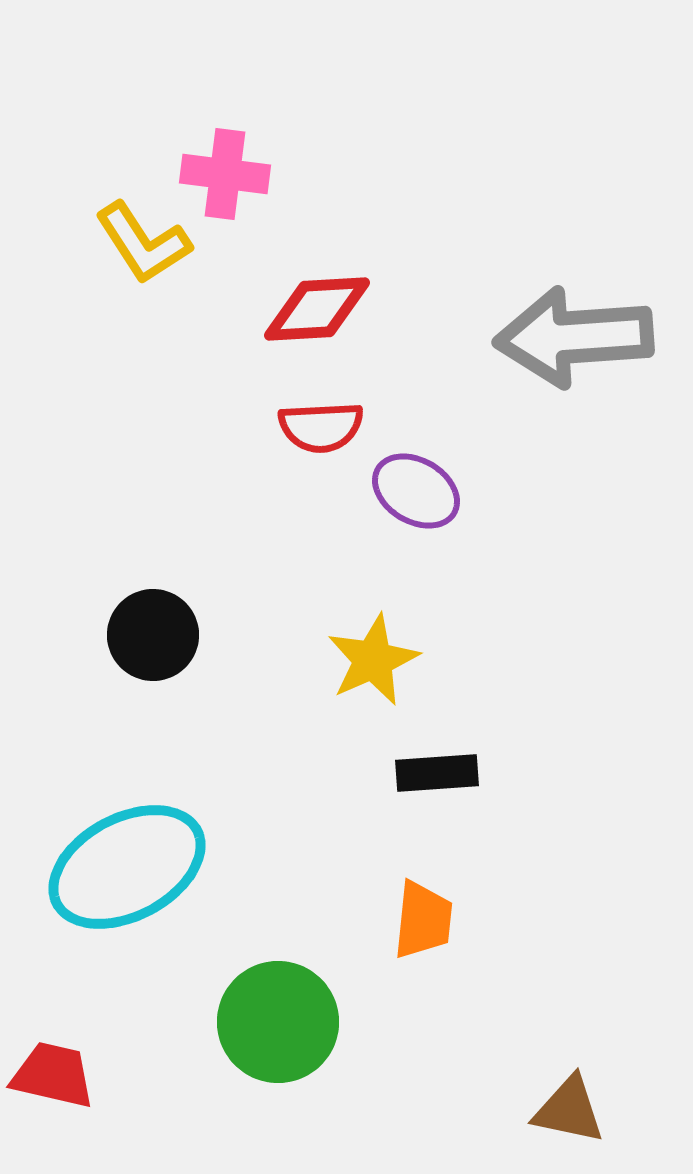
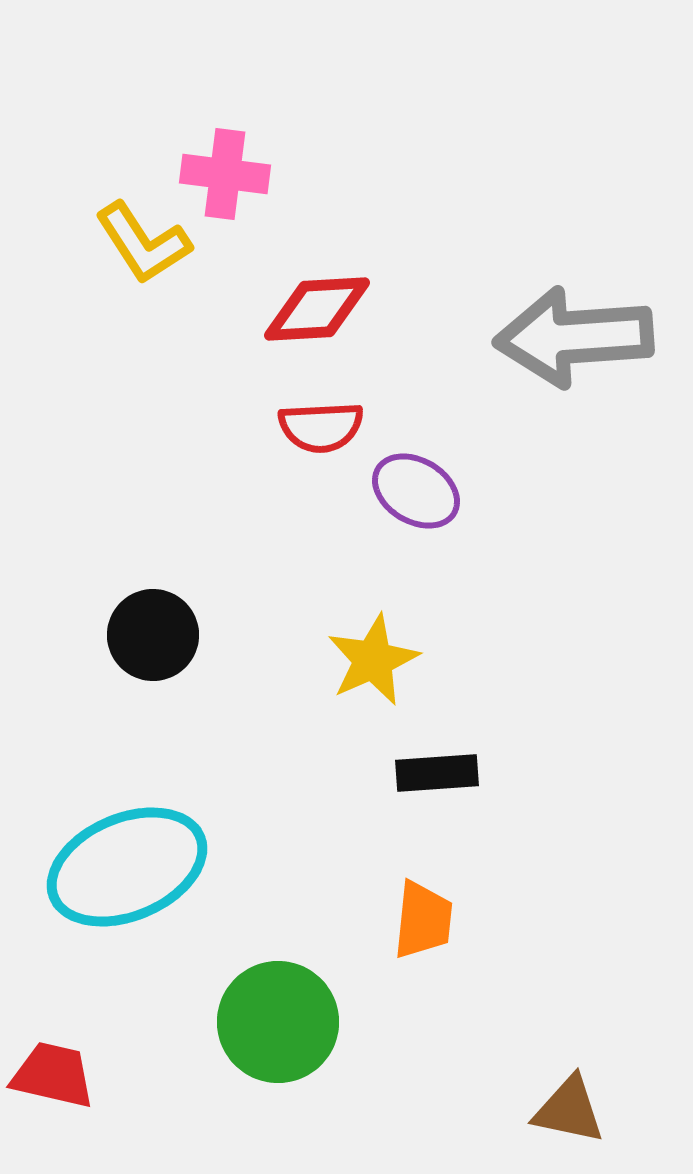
cyan ellipse: rotated 5 degrees clockwise
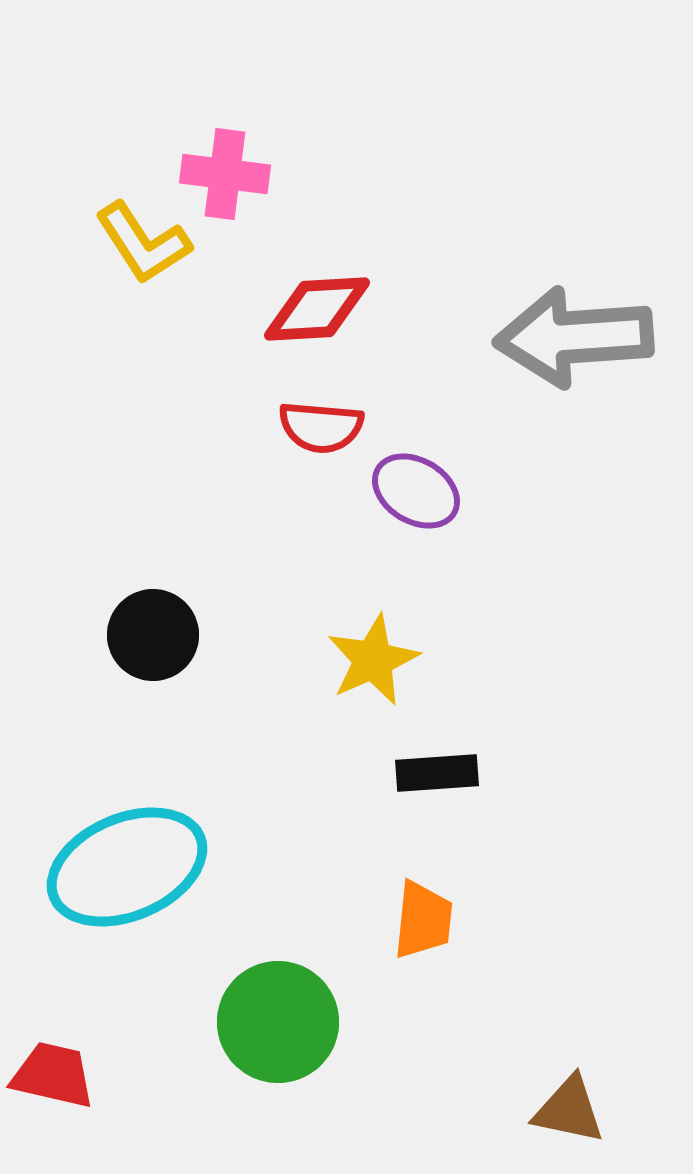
red semicircle: rotated 8 degrees clockwise
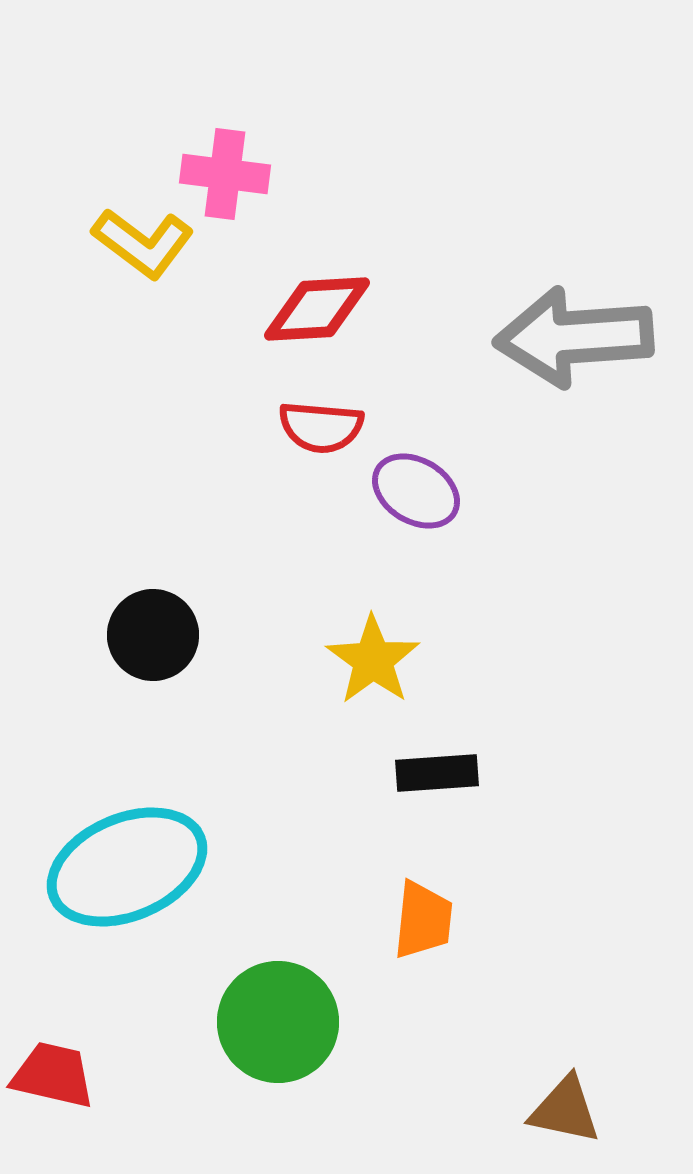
yellow L-shape: rotated 20 degrees counterclockwise
yellow star: rotated 12 degrees counterclockwise
brown triangle: moved 4 px left
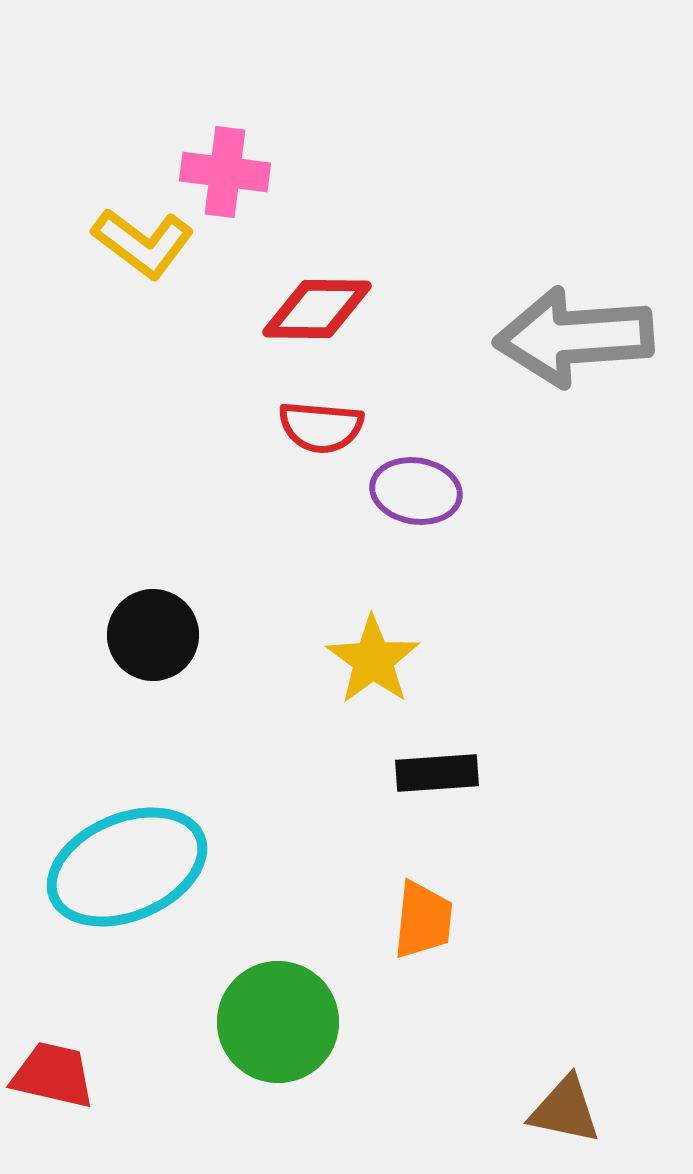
pink cross: moved 2 px up
red diamond: rotated 4 degrees clockwise
purple ellipse: rotated 22 degrees counterclockwise
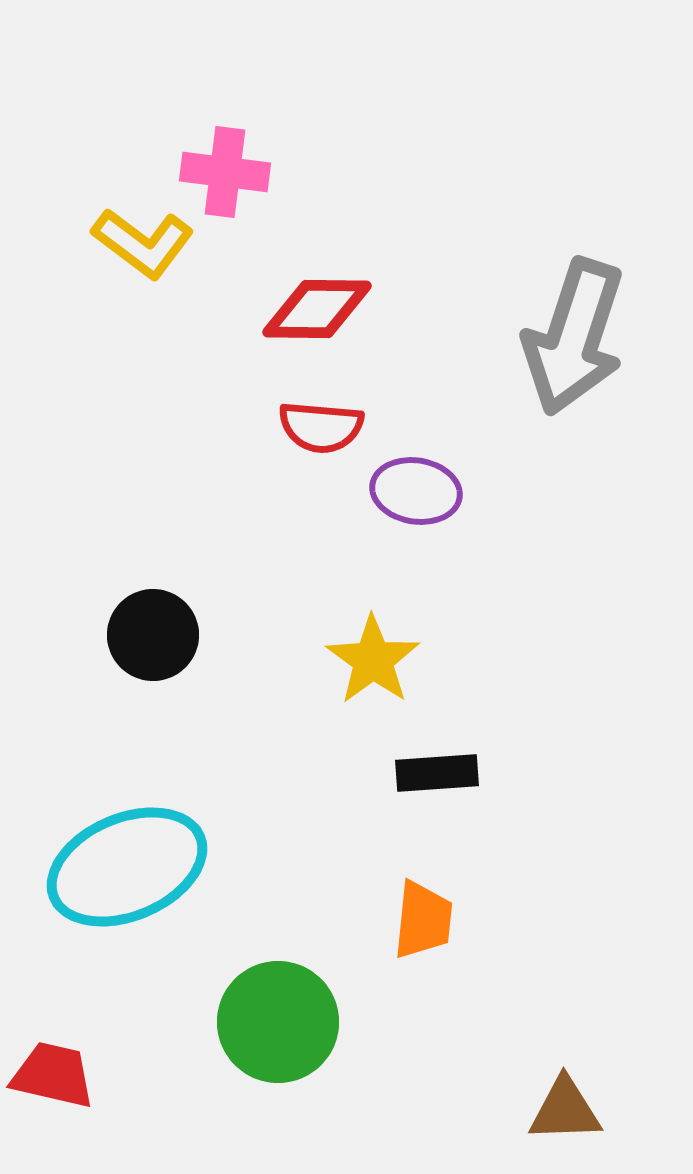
gray arrow: rotated 68 degrees counterclockwise
brown triangle: rotated 14 degrees counterclockwise
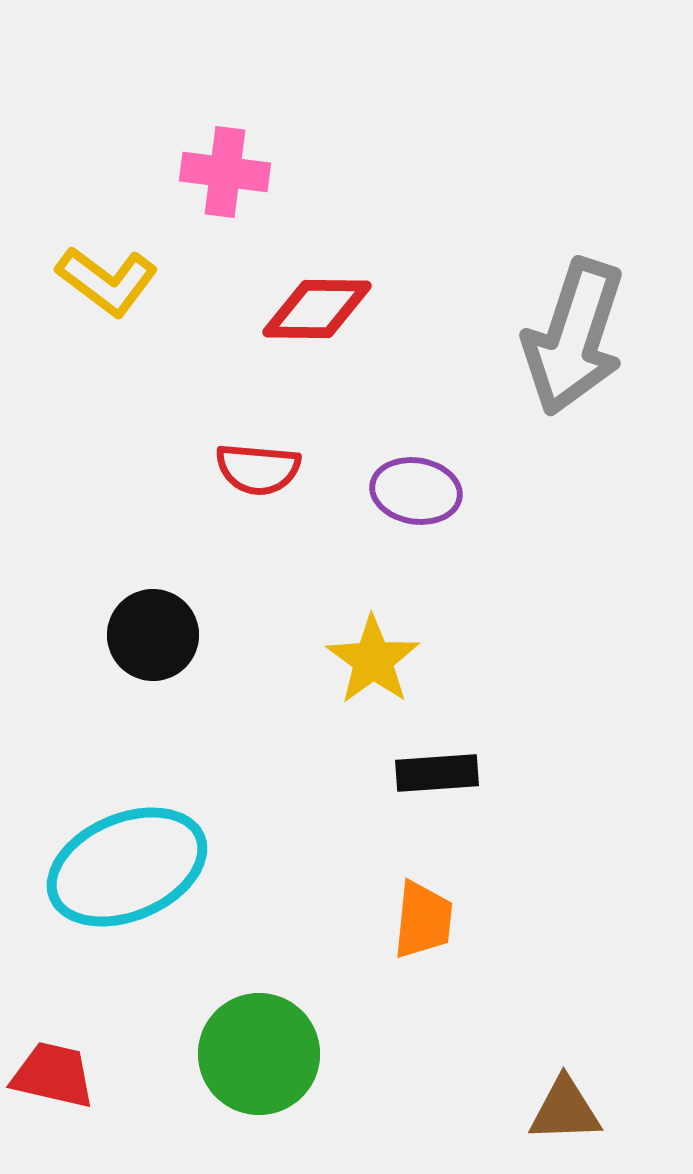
yellow L-shape: moved 36 px left, 38 px down
red semicircle: moved 63 px left, 42 px down
green circle: moved 19 px left, 32 px down
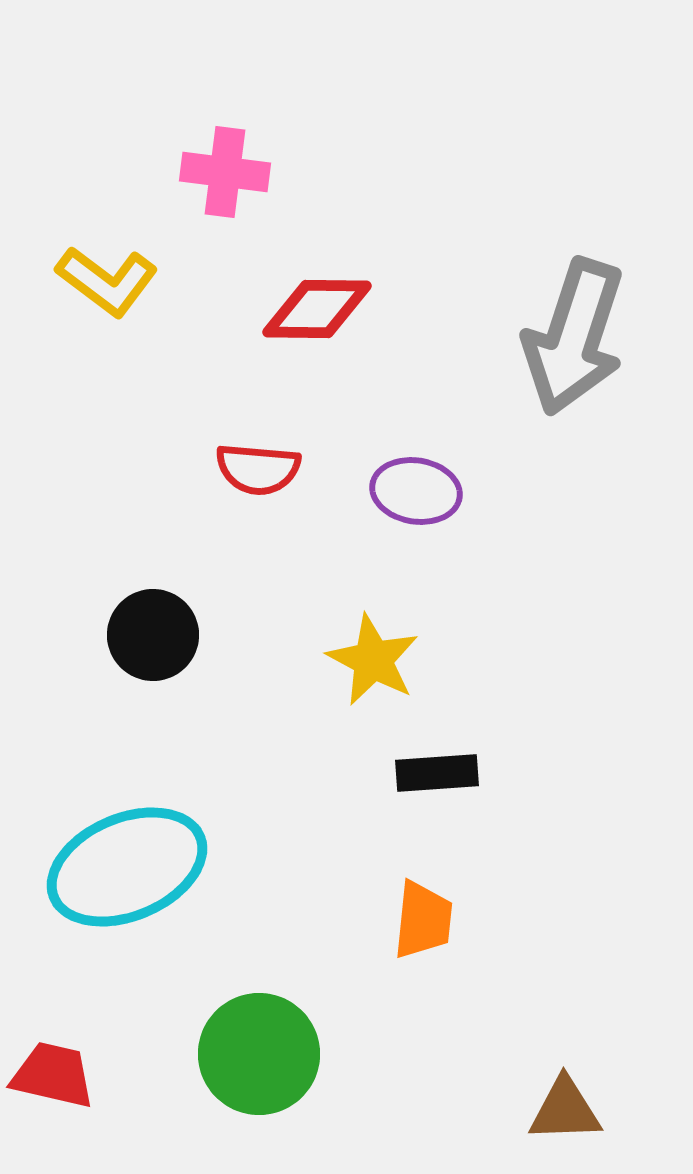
yellow star: rotated 8 degrees counterclockwise
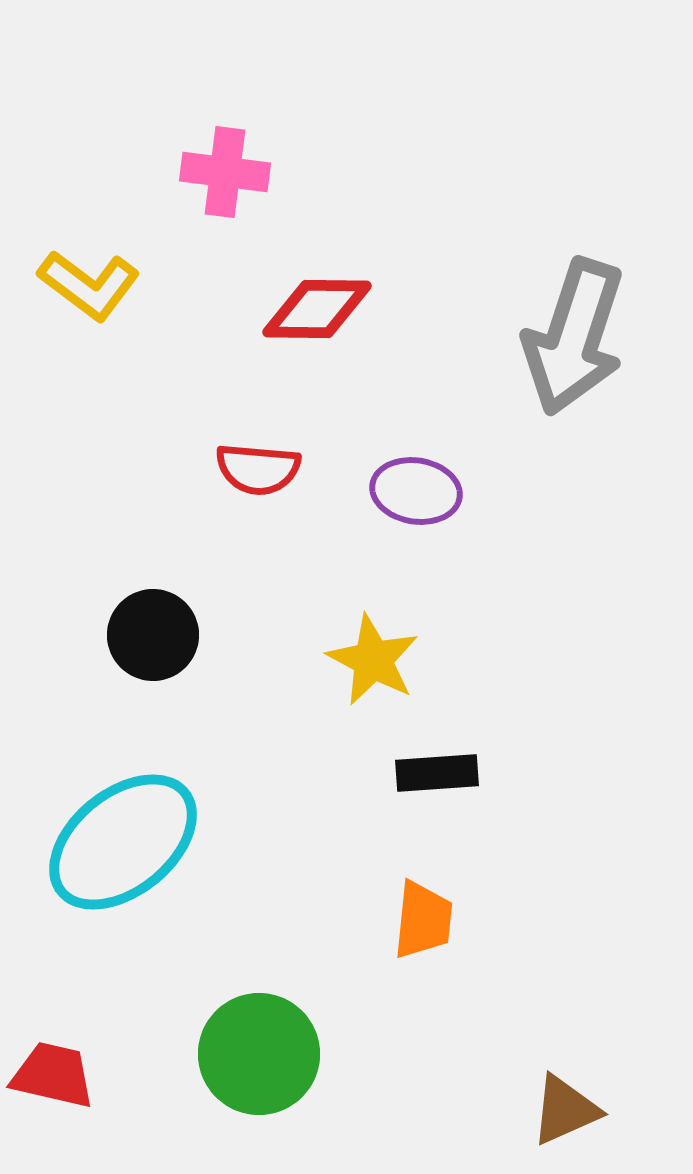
yellow L-shape: moved 18 px left, 4 px down
cyan ellipse: moved 4 px left, 25 px up; rotated 16 degrees counterclockwise
brown triangle: rotated 22 degrees counterclockwise
